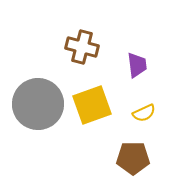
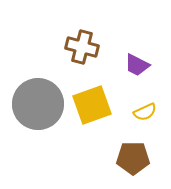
purple trapezoid: rotated 124 degrees clockwise
yellow semicircle: moved 1 px right, 1 px up
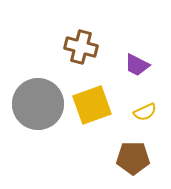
brown cross: moved 1 px left
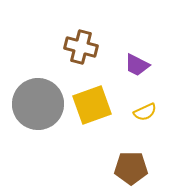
brown pentagon: moved 2 px left, 10 px down
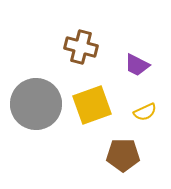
gray circle: moved 2 px left
brown pentagon: moved 8 px left, 13 px up
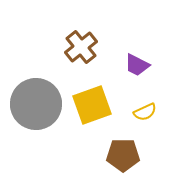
brown cross: rotated 36 degrees clockwise
